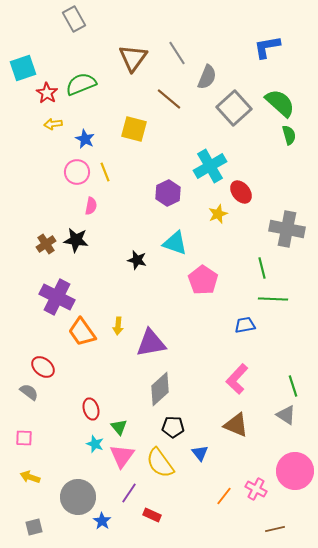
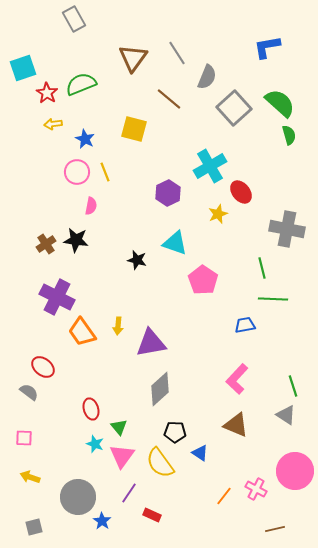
black pentagon at (173, 427): moved 2 px right, 5 px down
blue triangle at (200, 453): rotated 18 degrees counterclockwise
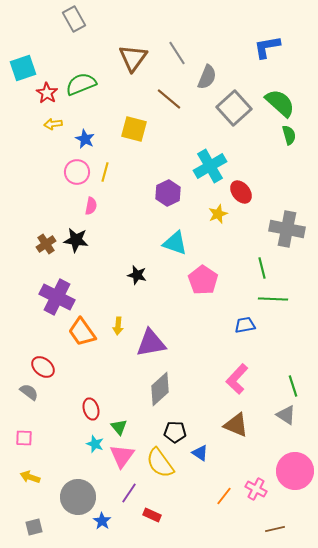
yellow line at (105, 172): rotated 36 degrees clockwise
black star at (137, 260): moved 15 px down
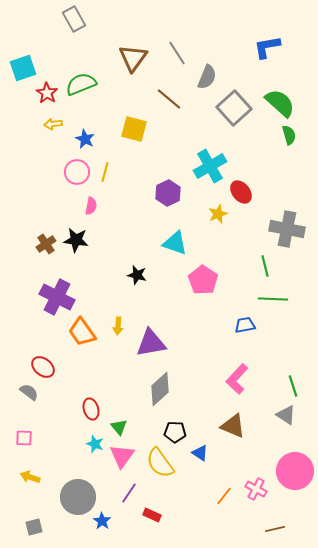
green line at (262, 268): moved 3 px right, 2 px up
brown triangle at (236, 425): moved 3 px left, 1 px down
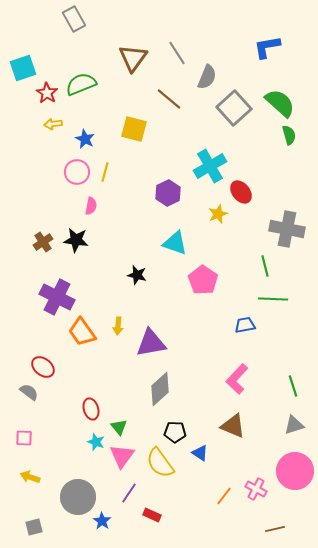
brown cross at (46, 244): moved 3 px left, 2 px up
gray triangle at (286, 415): moved 8 px right, 10 px down; rotated 50 degrees counterclockwise
cyan star at (95, 444): moved 1 px right, 2 px up
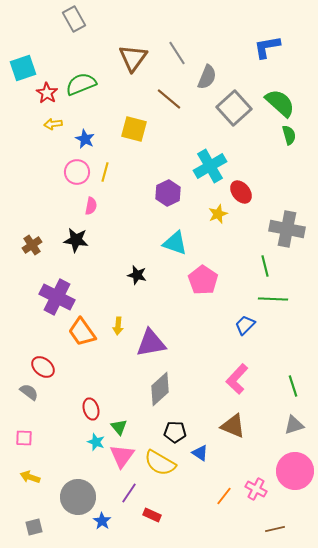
brown cross at (43, 242): moved 11 px left, 3 px down
blue trapezoid at (245, 325): rotated 35 degrees counterclockwise
yellow semicircle at (160, 463): rotated 24 degrees counterclockwise
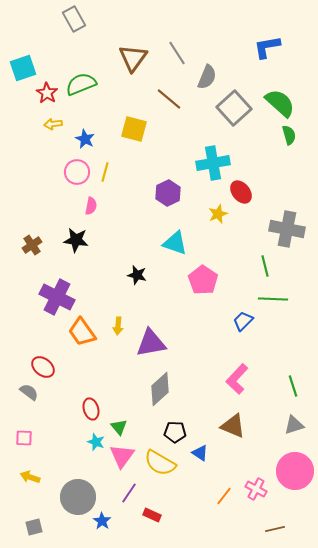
cyan cross at (210, 166): moved 3 px right, 3 px up; rotated 20 degrees clockwise
blue trapezoid at (245, 325): moved 2 px left, 4 px up
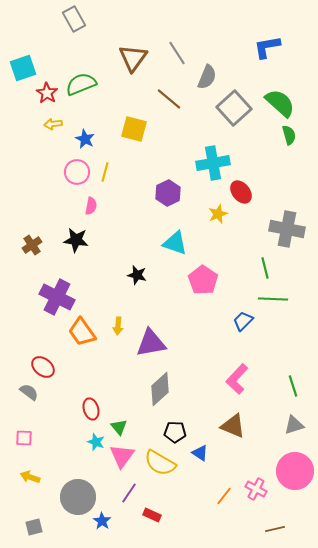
green line at (265, 266): moved 2 px down
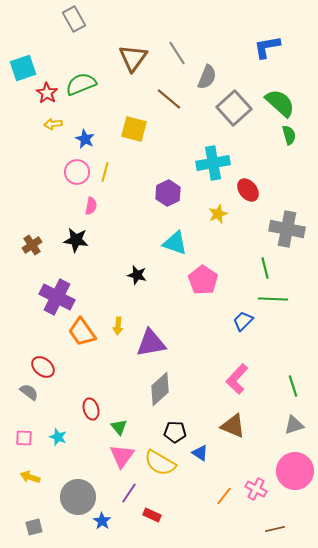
red ellipse at (241, 192): moved 7 px right, 2 px up
cyan star at (96, 442): moved 38 px left, 5 px up
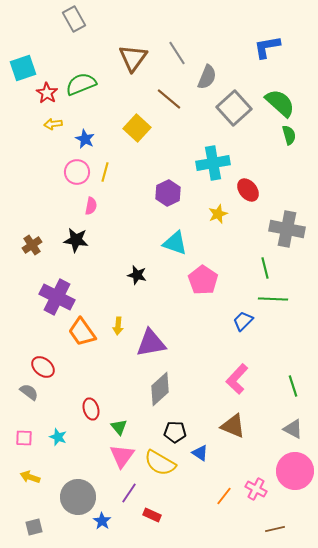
yellow square at (134, 129): moved 3 px right, 1 px up; rotated 28 degrees clockwise
gray triangle at (294, 425): moved 1 px left, 4 px down; rotated 45 degrees clockwise
